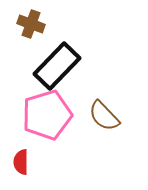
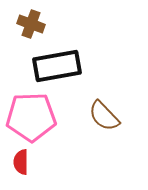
black rectangle: rotated 36 degrees clockwise
pink pentagon: moved 16 px left, 2 px down; rotated 15 degrees clockwise
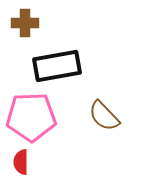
brown cross: moved 6 px left, 1 px up; rotated 20 degrees counterclockwise
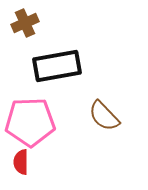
brown cross: rotated 24 degrees counterclockwise
pink pentagon: moved 1 px left, 5 px down
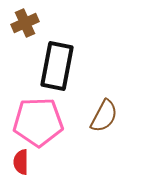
black rectangle: rotated 69 degrees counterclockwise
brown semicircle: rotated 108 degrees counterclockwise
pink pentagon: moved 8 px right
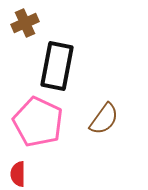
brown semicircle: moved 3 px down; rotated 8 degrees clockwise
pink pentagon: rotated 27 degrees clockwise
red semicircle: moved 3 px left, 12 px down
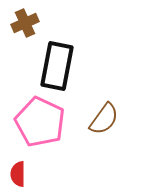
pink pentagon: moved 2 px right
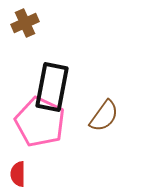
black rectangle: moved 5 px left, 21 px down
brown semicircle: moved 3 px up
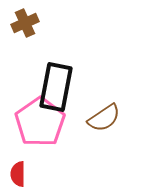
black rectangle: moved 4 px right
brown semicircle: moved 2 px down; rotated 20 degrees clockwise
pink pentagon: rotated 12 degrees clockwise
